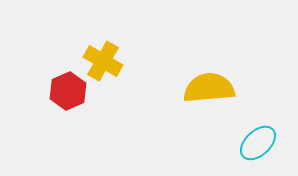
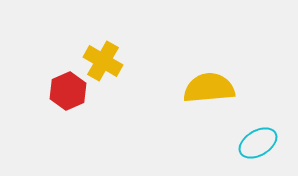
cyan ellipse: rotated 12 degrees clockwise
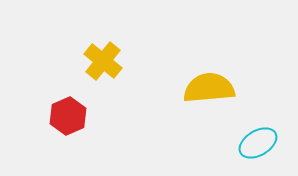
yellow cross: rotated 9 degrees clockwise
red hexagon: moved 25 px down
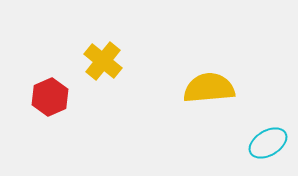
red hexagon: moved 18 px left, 19 px up
cyan ellipse: moved 10 px right
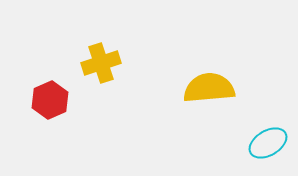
yellow cross: moved 2 px left, 2 px down; rotated 33 degrees clockwise
red hexagon: moved 3 px down
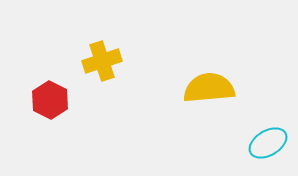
yellow cross: moved 1 px right, 2 px up
red hexagon: rotated 9 degrees counterclockwise
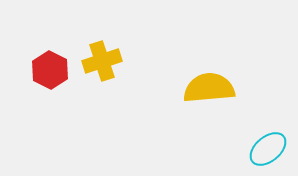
red hexagon: moved 30 px up
cyan ellipse: moved 6 px down; rotated 9 degrees counterclockwise
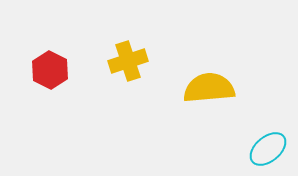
yellow cross: moved 26 px right
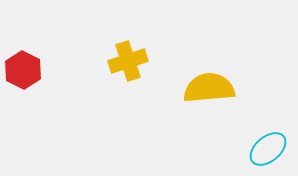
red hexagon: moved 27 px left
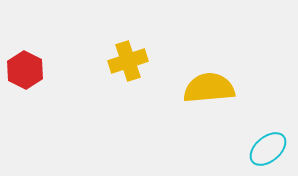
red hexagon: moved 2 px right
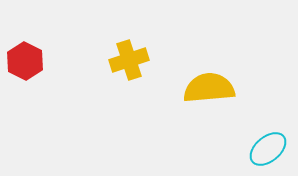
yellow cross: moved 1 px right, 1 px up
red hexagon: moved 9 px up
